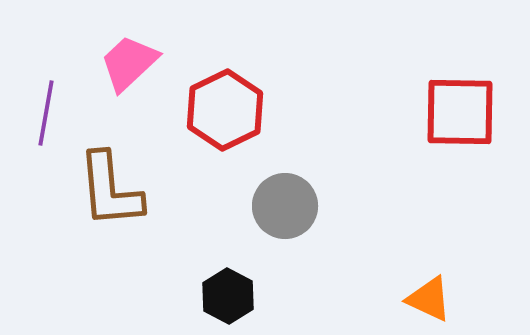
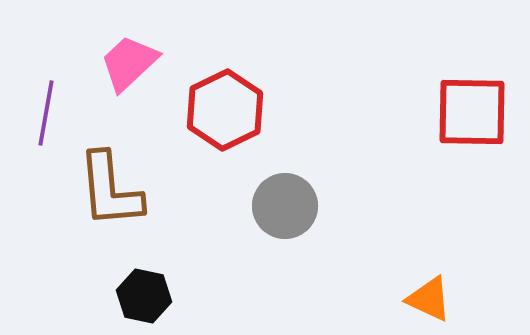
red square: moved 12 px right
black hexagon: moved 84 px left; rotated 16 degrees counterclockwise
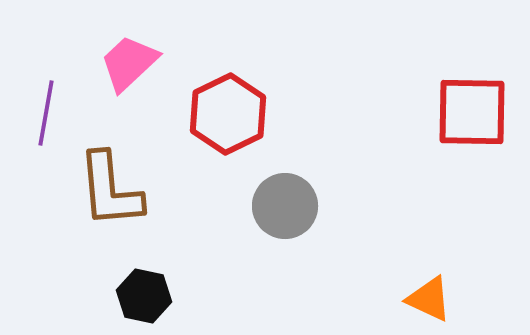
red hexagon: moved 3 px right, 4 px down
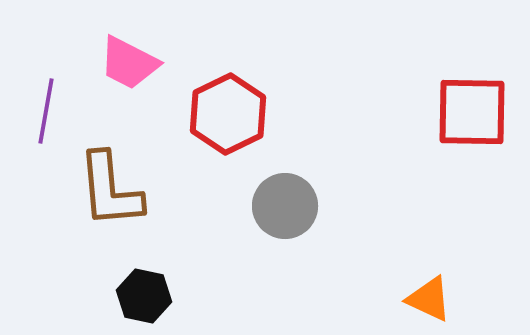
pink trapezoid: rotated 110 degrees counterclockwise
purple line: moved 2 px up
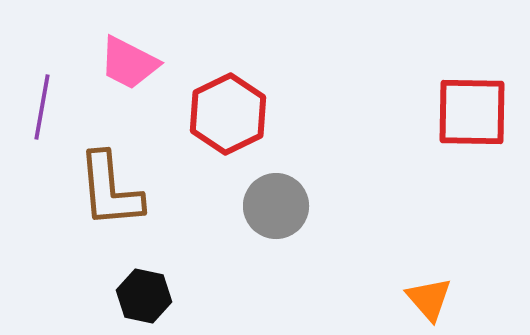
purple line: moved 4 px left, 4 px up
gray circle: moved 9 px left
orange triangle: rotated 24 degrees clockwise
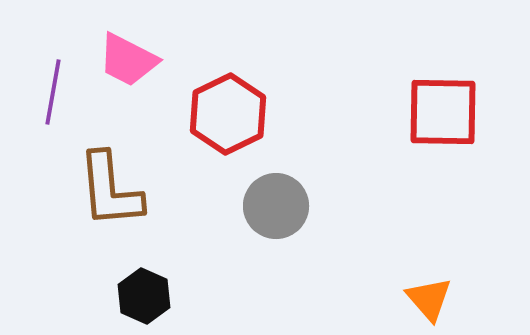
pink trapezoid: moved 1 px left, 3 px up
purple line: moved 11 px right, 15 px up
red square: moved 29 px left
black hexagon: rotated 12 degrees clockwise
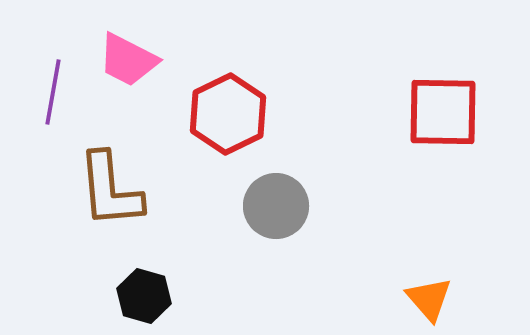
black hexagon: rotated 8 degrees counterclockwise
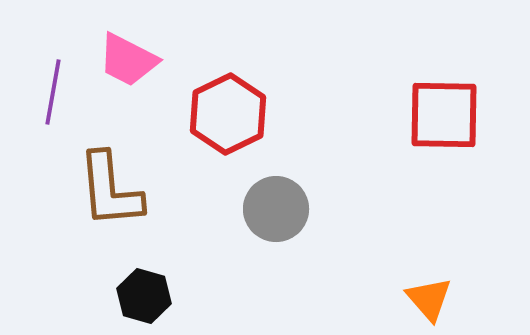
red square: moved 1 px right, 3 px down
gray circle: moved 3 px down
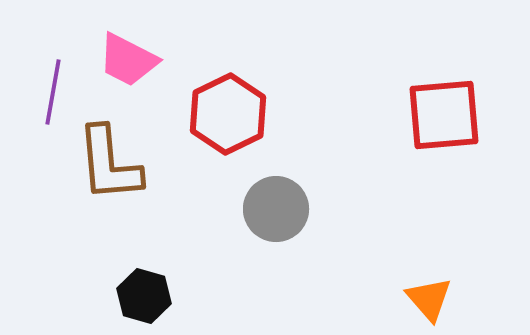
red square: rotated 6 degrees counterclockwise
brown L-shape: moved 1 px left, 26 px up
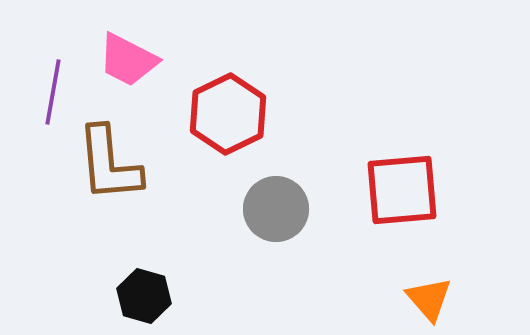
red square: moved 42 px left, 75 px down
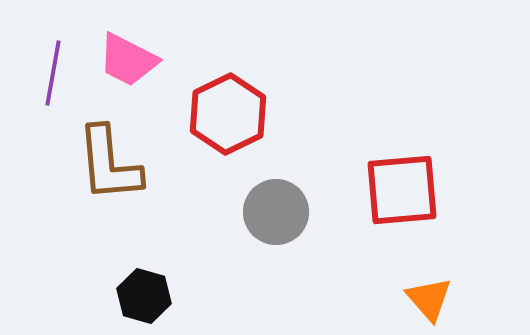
purple line: moved 19 px up
gray circle: moved 3 px down
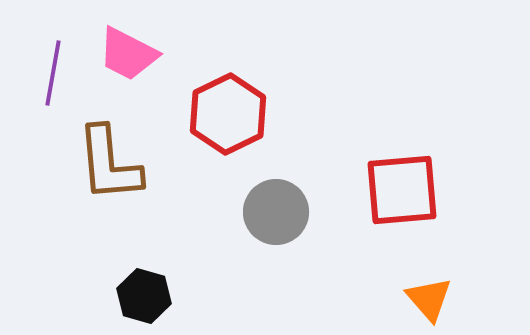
pink trapezoid: moved 6 px up
